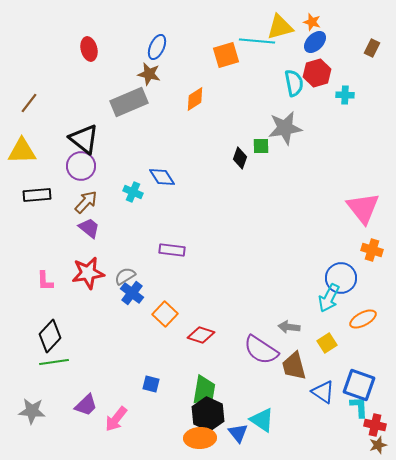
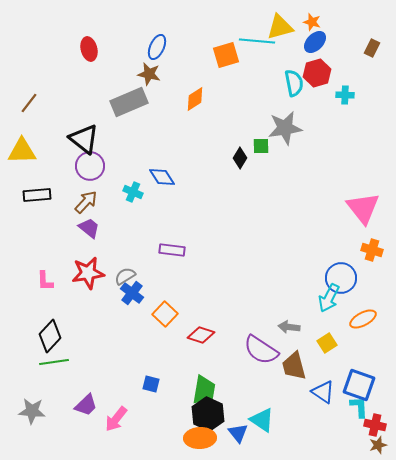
black diamond at (240, 158): rotated 10 degrees clockwise
purple circle at (81, 166): moved 9 px right
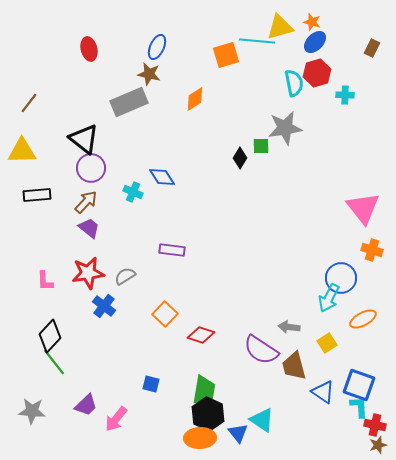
purple circle at (90, 166): moved 1 px right, 2 px down
blue cross at (132, 293): moved 28 px left, 13 px down
green line at (54, 362): rotated 60 degrees clockwise
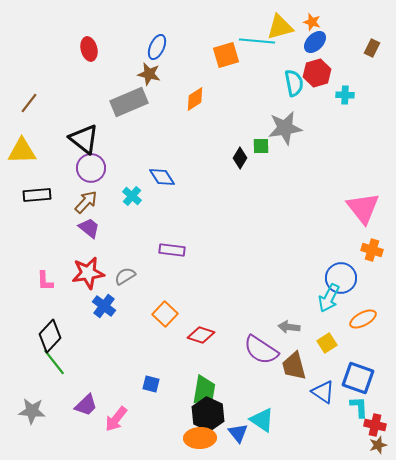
cyan cross at (133, 192): moved 1 px left, 4 px down; rotated 18 degrees clockwise
blue square at (359, 385): moved 1 px left, 7 px up
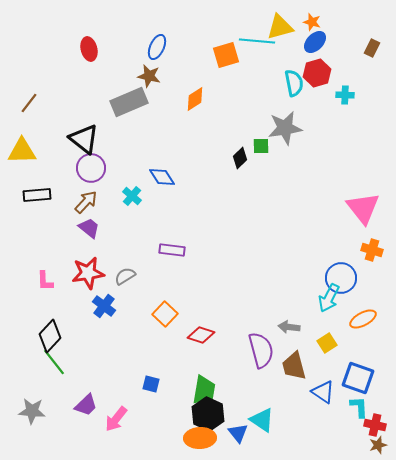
brown star at (149, 74): moved 2 px down
black diamond at (240, 158): rotated 15 degrees clockwise
purple semicircle at (261, 350): rotated 138 degrees counterclockwise
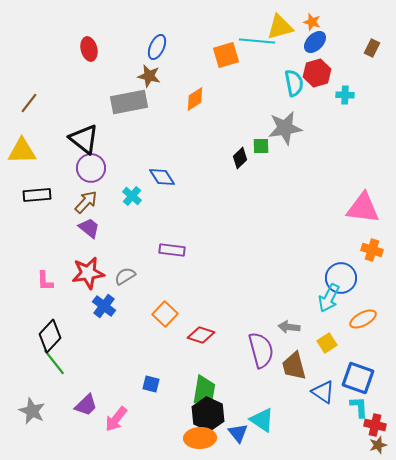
gray rectangle at (129, 102): rotated 12 degrees clockwise
pink triangle at (363, 208): rotated 45 degrees counterclockwise
gray star at (32, 411): rotated 20 degrees clockwise
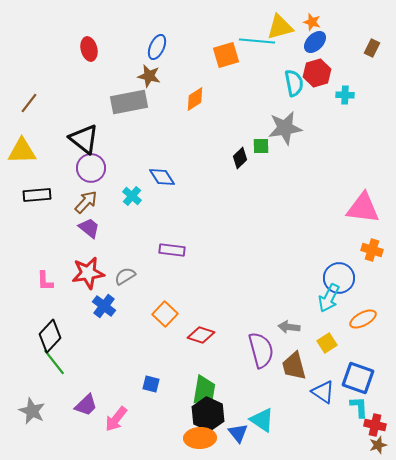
blue circle at (341, 278): moved 2 px left
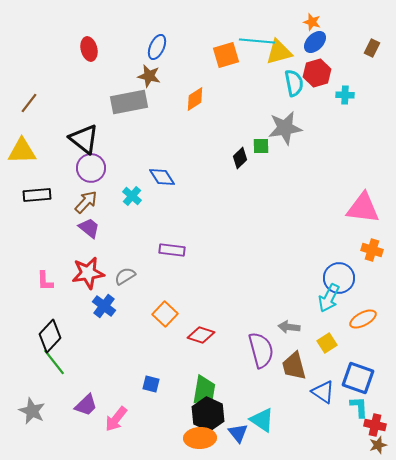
yellow triangle at (280, 27): moved 1 px left, 25 px down
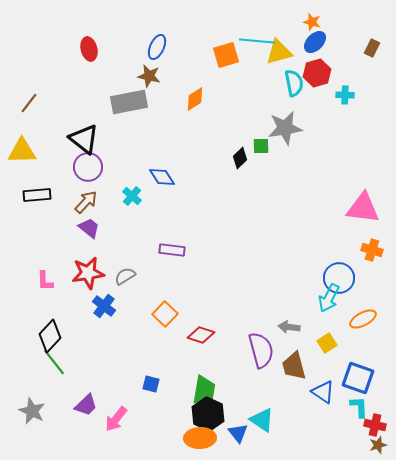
purple circle at (91, 168): moved 3 px left, 1 px up
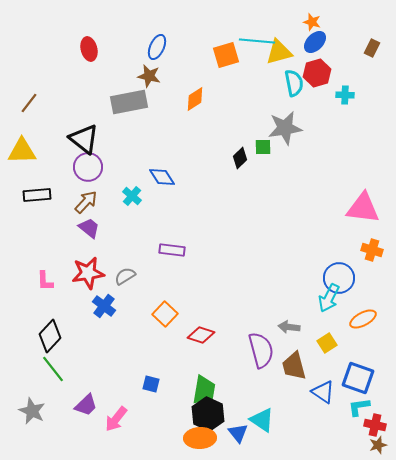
green square at (261, 146): moved 2 px right, 1 px down
green line at (54, 362): moved 1 px left, 7 px down
cyan L-shape at (359, 407): rotated 95 degrees counterclockwise
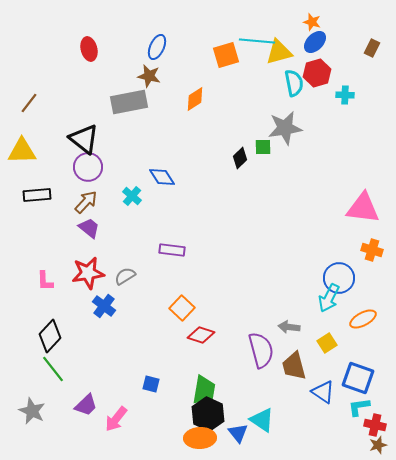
orange square at (165, 314): moved 17 px right, 6 px up
